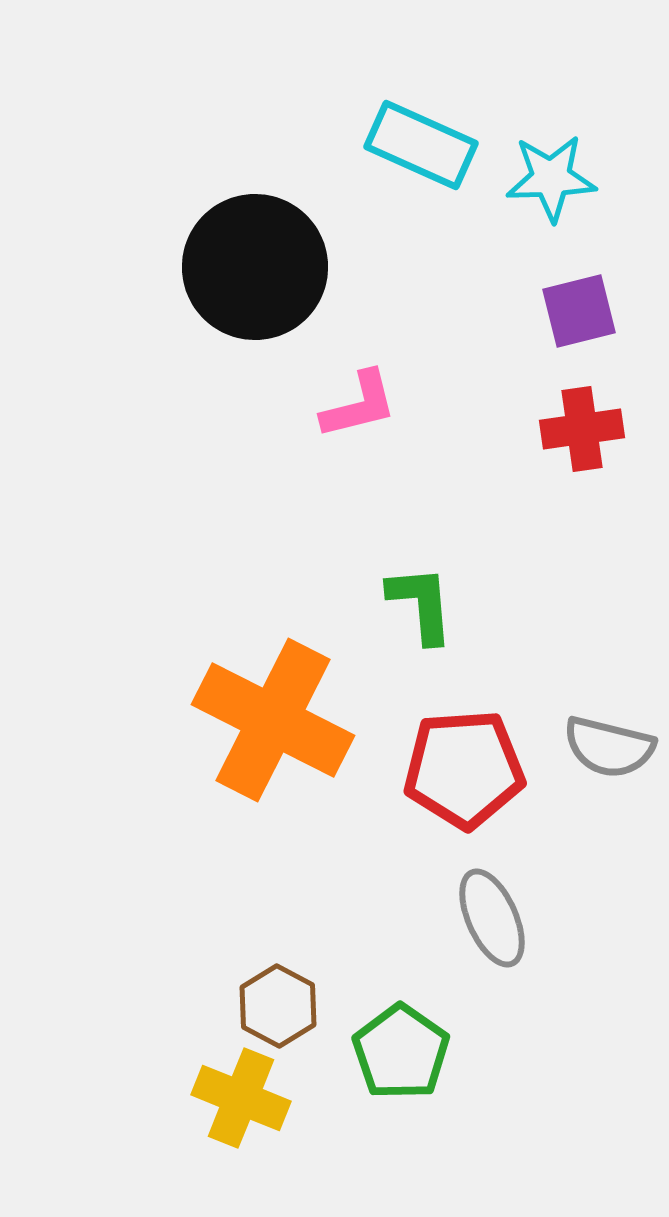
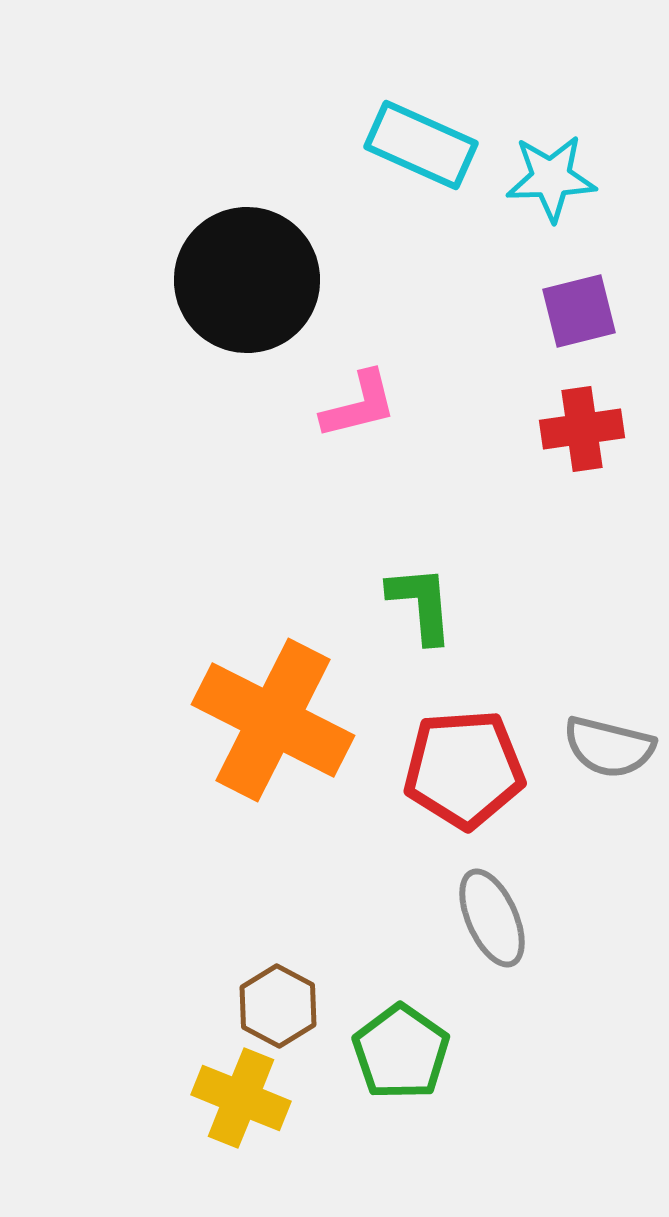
black circle: moved 8 px left, 13 px down
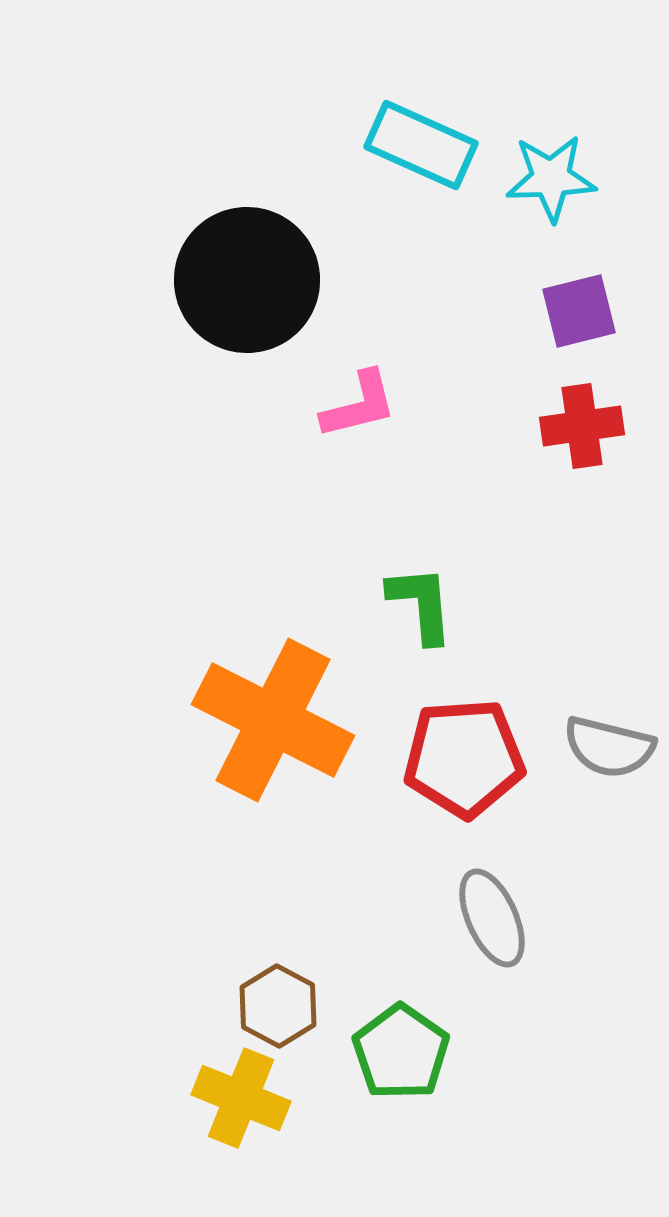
red cross: moved 3 px up
red pentagon: moved 11 px up
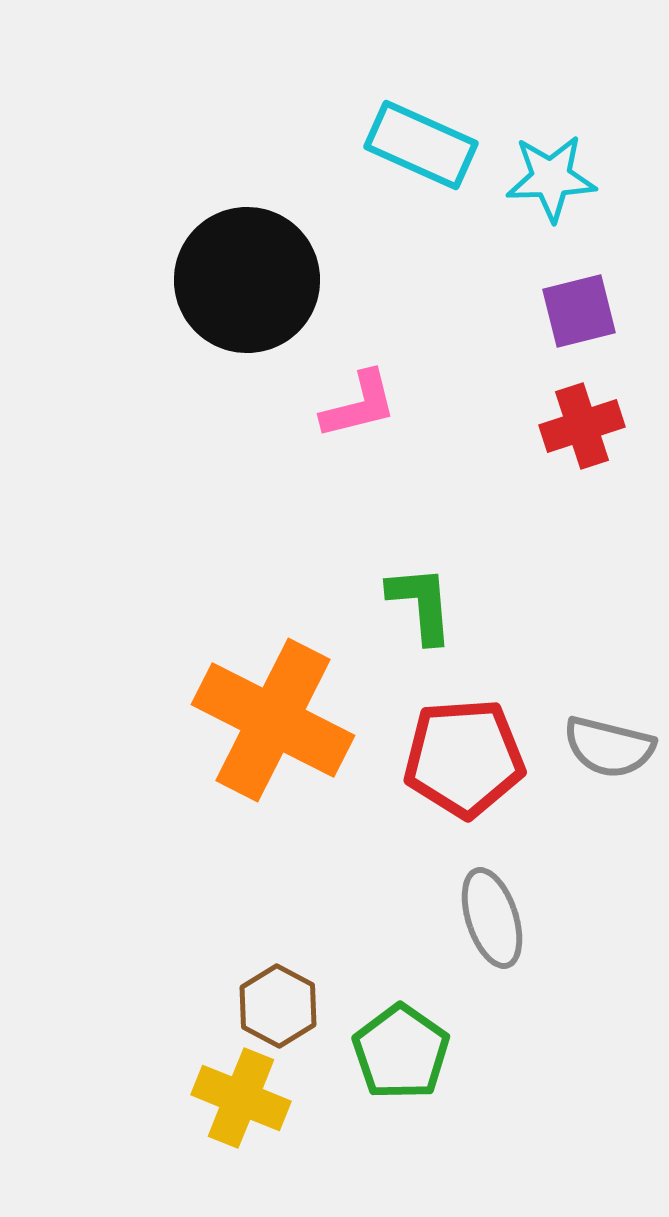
red cross: rotated 10 degrees counterclockwise
gray ellipse: rotated 6 degrees clockwise
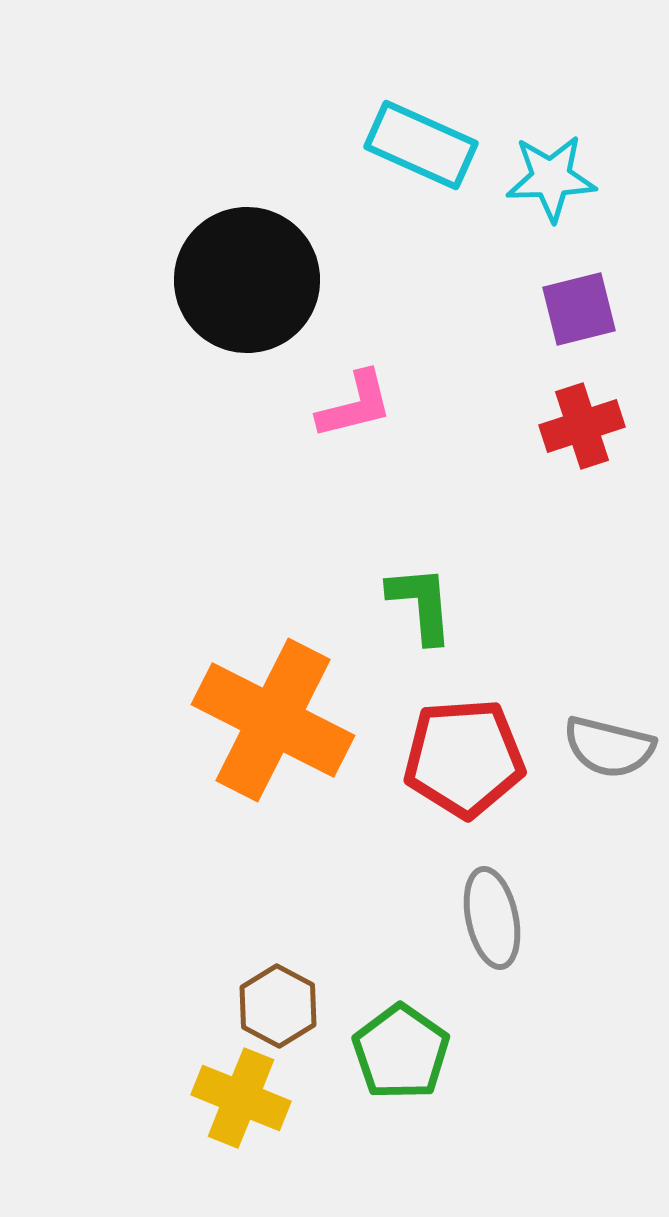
purple square: moved 2 px up
pink L-shape: moved 4 px left
gray ellipse: rotated 6 degrees clockwise
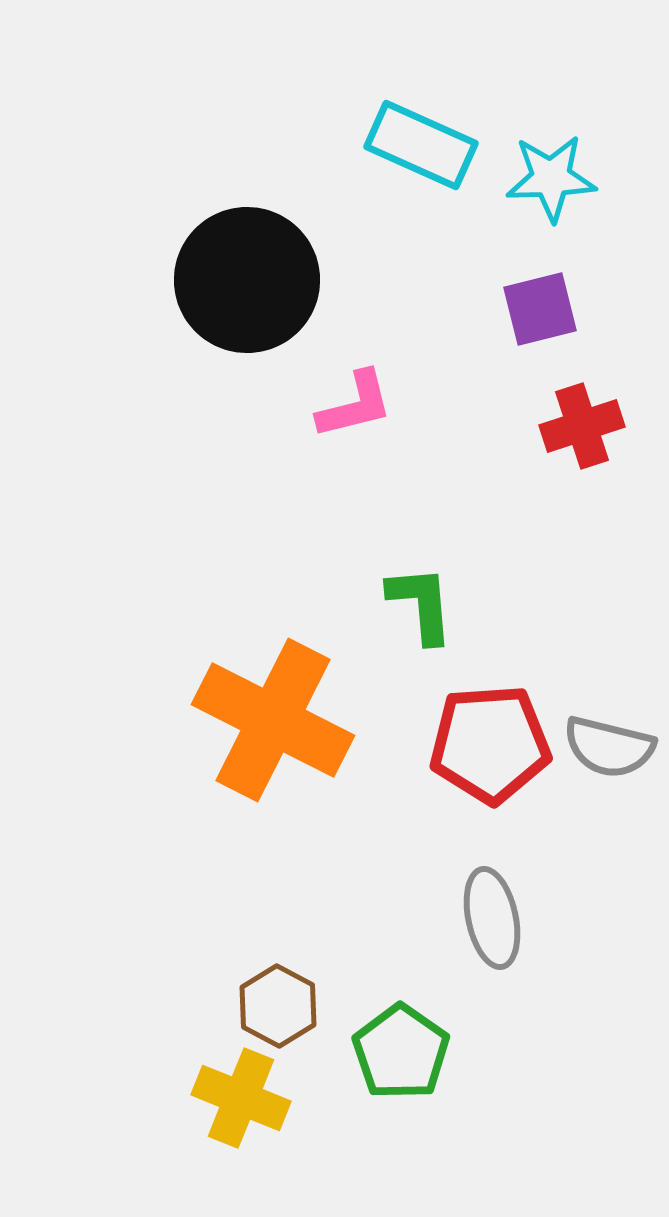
purple square: moved 39 px left
red pentagon: moved 26 px right, 14 px up
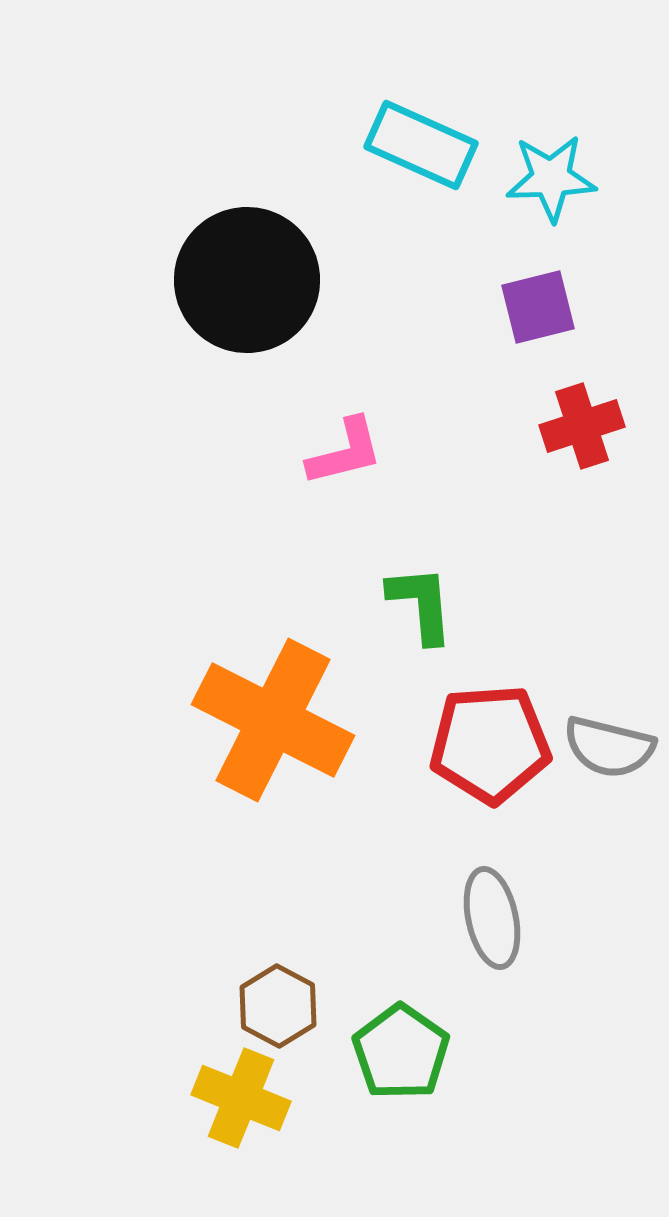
purple square: moved 2 px left, 2 px up
pink L-shape: moved 10 px left, 47 px down
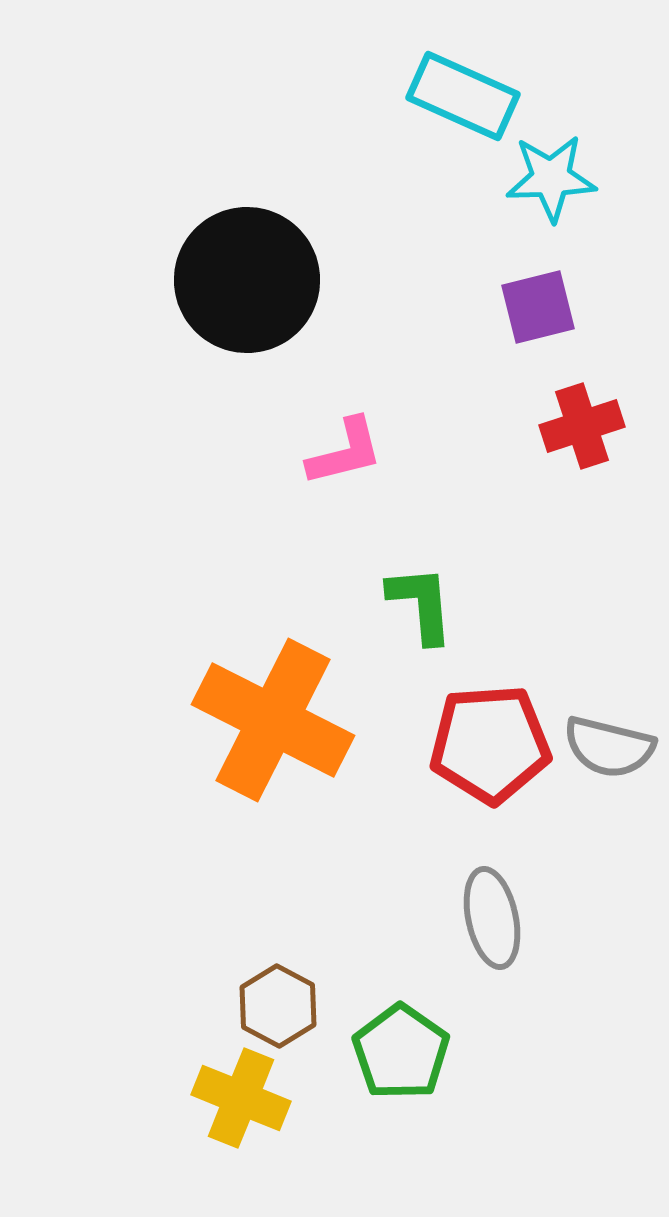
cyan rectangle: moved 42 px right, 49 px up
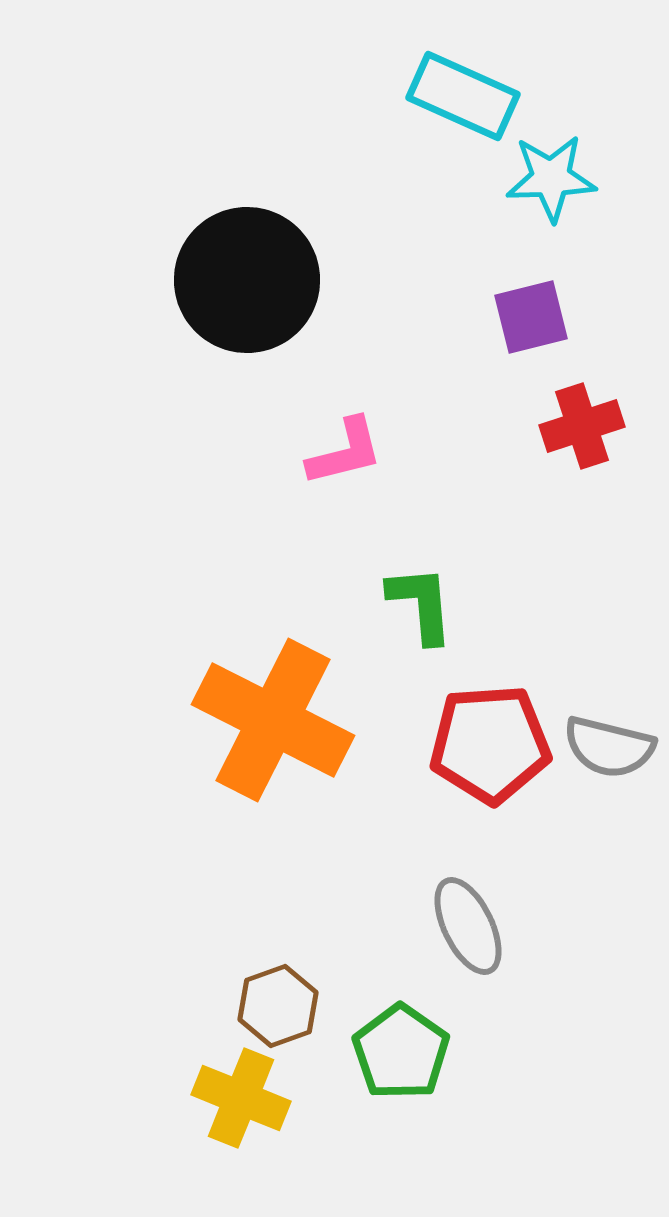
purple square: moved 7 px left, 10 px down
gray ellipse: moved 24 px left, 8 px down; rotated 14 degrees counterclockwise
brown hexagon: rotated 12 degrees clockwise
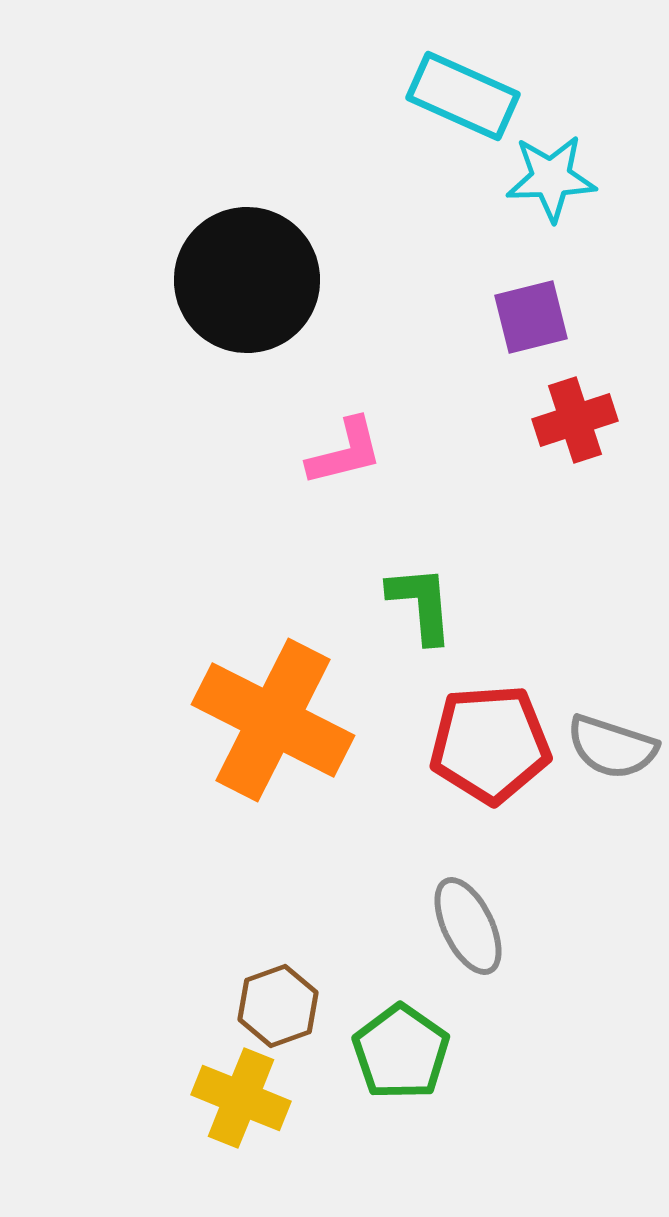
red cross: moved 7 px left, 6 px up
gray semicircle: moved 3 px right; rotated 4 degrees clockwise
